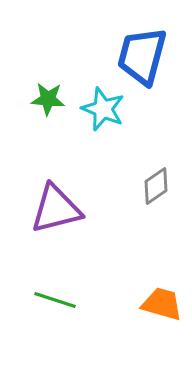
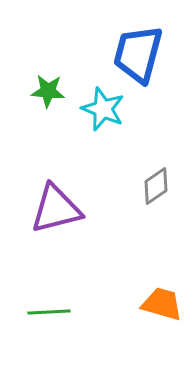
blue trapezoid: moved 4 px left, 2 px up
green star: moved 8 px up
green line: moved 6 px left, 12 px down; rotated 21 degrees counterclockwise
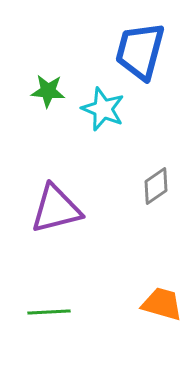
blue trapezoid: moved 2 px right, 3 px up
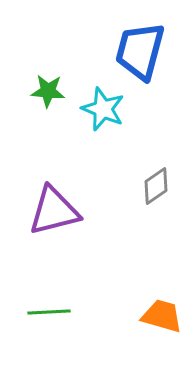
purple triangle: moved 2 px left, 2 px down
orange trapezoid: moved 12 px down
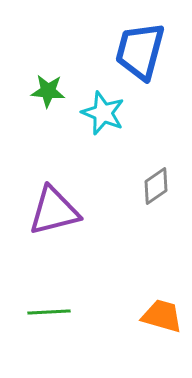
cyan star: moved 4 px down
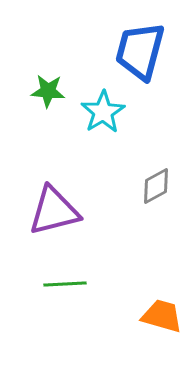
cyan star: moved 1 px up; rotated 18 degrees clockwise
gray diamond: rotated 6 degrees clockwise
green line: moved 16 px right, 28 px up
